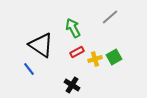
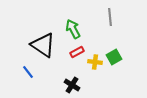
gray line: rotated 54 degrees counterclockwise
green arrow: moved 1 px down
black triangle: moved 2 px right
yellow cross: moved 3 px down; rotated 24 degrees clockwise
blue line: moved 1 px left, 3 px down
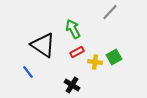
gray line: moved 5 px up; rotated 48 degrees clockwise
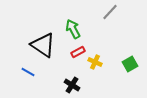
red rectangle: moved 1 px right
green square: moved 16 px right, 7 px down
yellow cross: rotated 16 degrees clockwise
blue line: rotated 24 degrees counterclockwise
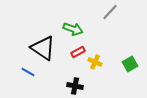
green arrow: rotated 138 degrees clockwise
black triangle: moved 3 px down
black cross: moved 3 px right, 1 px down; rotated 21 degrees counterclockwise
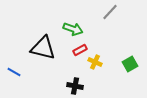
black triangle: rotated 20 degrees counterclockwise
red rectangle: moved 2 px right, 2 px up
blue line: moved 14 px left
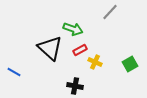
black triangle: moved 7 px right; rotated 28 degrees clockwise
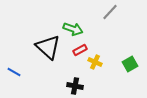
black triangle: moved 2 px left, 1 px up
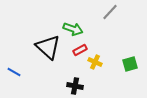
green square: rotated 14 degrees clockwise
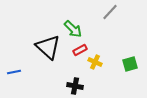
green arrow: rotated 24 degrees clockwise
blue line: rotated 40 degrees counterclockwise
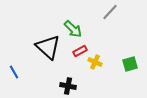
red rectangle: moved 1 px down
blue line: rotated 72 degrees clockwise
black cross: moved 7 px left
